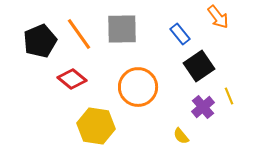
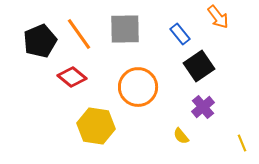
gray square: moved 3 px right
red diamond: moved 2 px up
yellow line: moved 13 px right, 47 px down
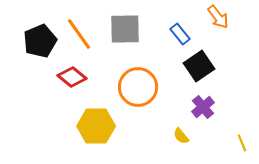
yellow hexagon: rotated 9 degrees counterclockwise
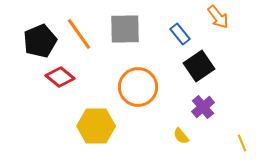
red diamond: moved 12 px left
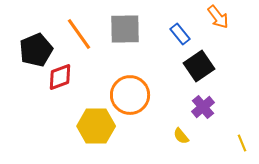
black pentagon: moved 4 px left, 9 px down
red diamond: rotated 60 degrees counterclockwise
orange circle: moved 8 px left, 8 px down
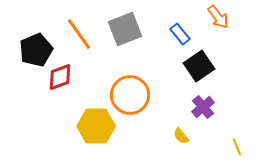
gray square: rotated 20 degrees counterclockwise
yellow line: moved 5 px left, 4 px down
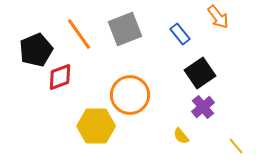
black square: moved 1 px right, 7 px down
yellow line: moved 1 px left, 1 px up; rotated 18 degrees counterclockwise
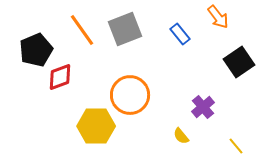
orange line: moved 3 px right, 4 px up
black square: moved 39 px right, 11 px up
